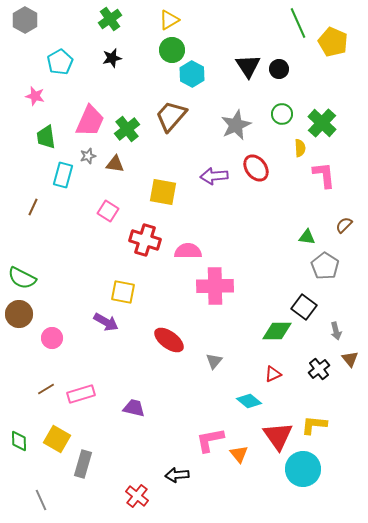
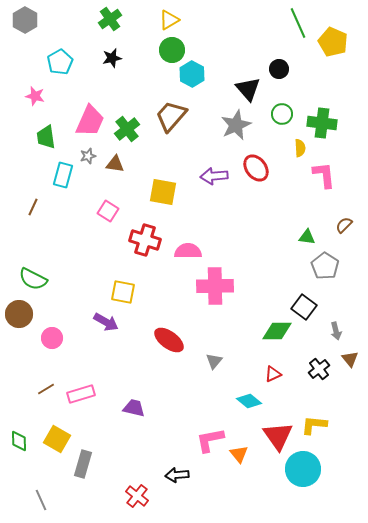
black triangle at (248, 66): moved 23 px down; rotated 8 degrees counterclockwise
green cross at (322, 123): rotated 36 degrees counterclockwise
green semicircle at (22, 278): moved 11 px right, 1 px down
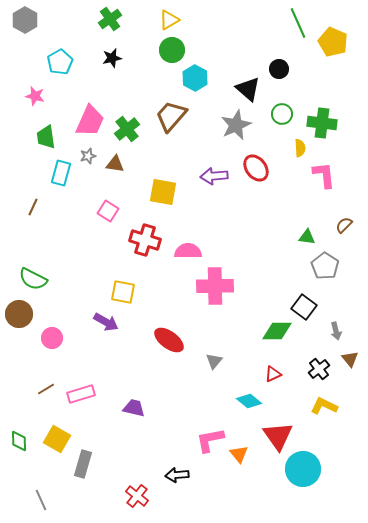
cyan hexagon at (192, 74): moved 3 px right, 4 px down
black triangle at (248, 89): rotated 8 degrees counterclockwise
cyan rectangle at (63, 175): moved 2 px left, 2 px up
yellow L-shape at (314, 425): moved 10 px right, 19 px up; rotated 20 degrees clockwise
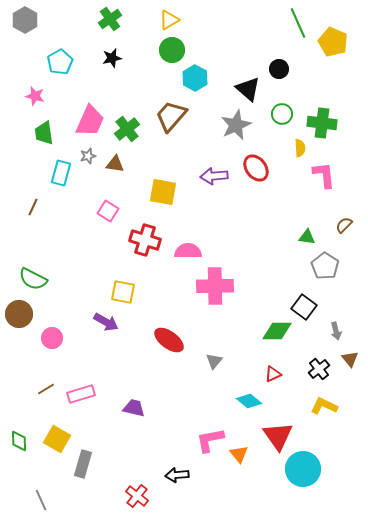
green trapezoid at (46, 137): moved 2 px left, 4 px up
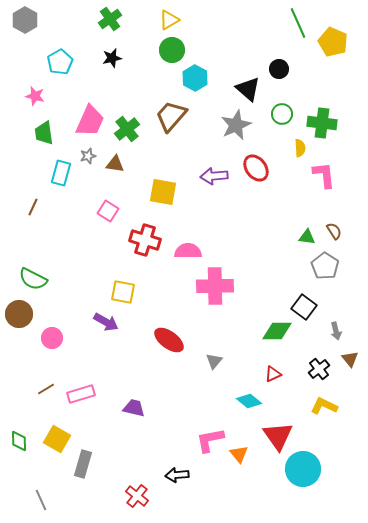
brown semicircle at (344, 225): moved 10 px left, 6 px down; rotated 102 degrees clockwise
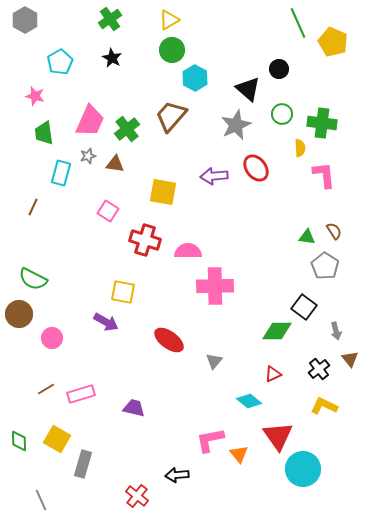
black star at (112, 58): rotated 30 degrees counterclockwise
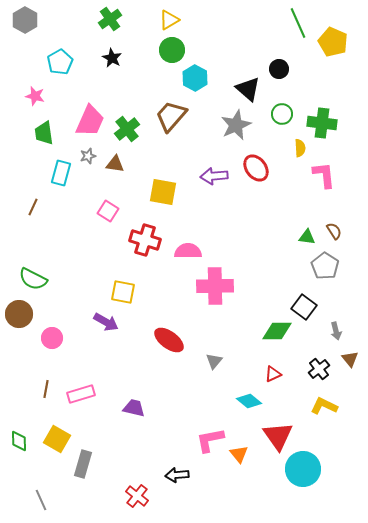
brown line at (46, 389): rotated 48 degrees counterclockwise
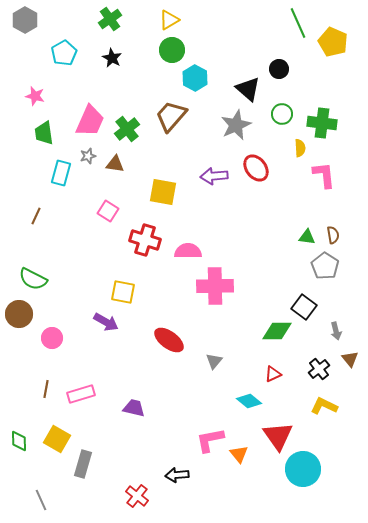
cyan pentagon at (60, 62): moved 4 px right, 9 px up
brown line at (33, 207): moved 3 px right, 9 px down
brown semicircle at (334, 231): moved 1 px left, 4 px down; rotated 24 degrees clockwise
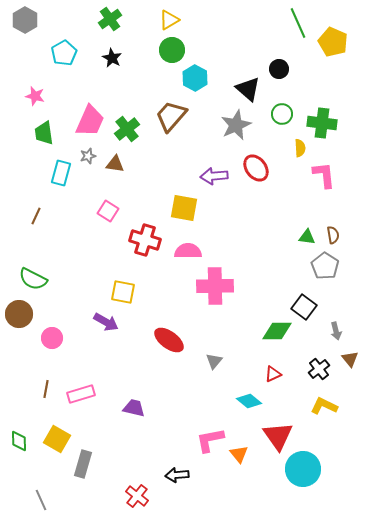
yellow square at (163, 192): moved 21 px right, 16 px down
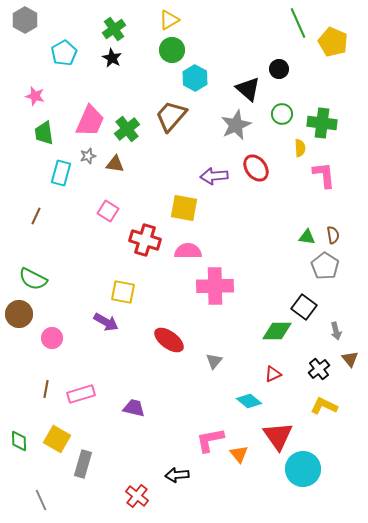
green cross at (110, 19): moved 4 px right, 10 px down
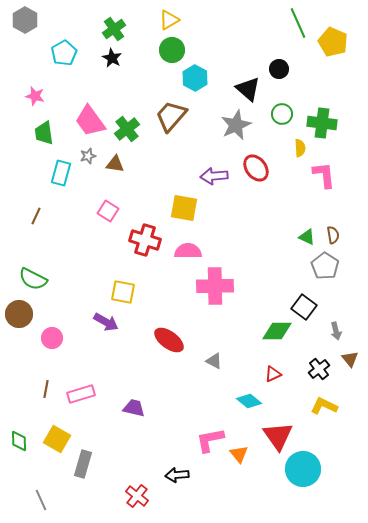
pink trapezoid at (90, 121): rotated 120 degrees clockwise
green triangle at (307, 237): rotated 18 degrees clockwise
gray triangle at (214, 361): rotated 42 degrees counterclockwise
